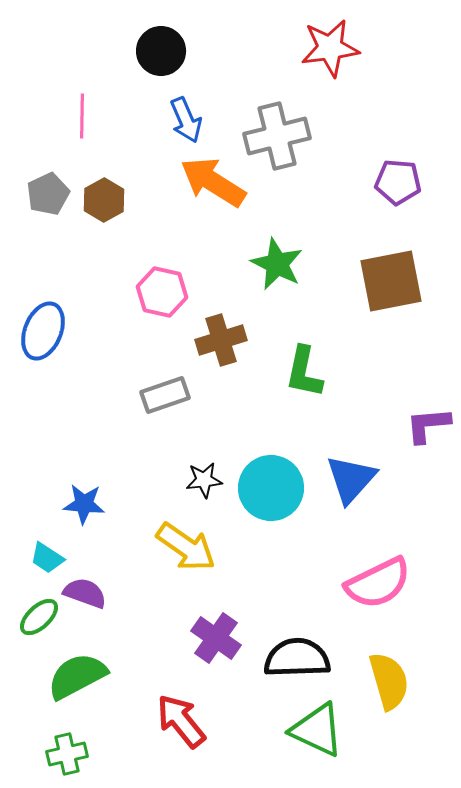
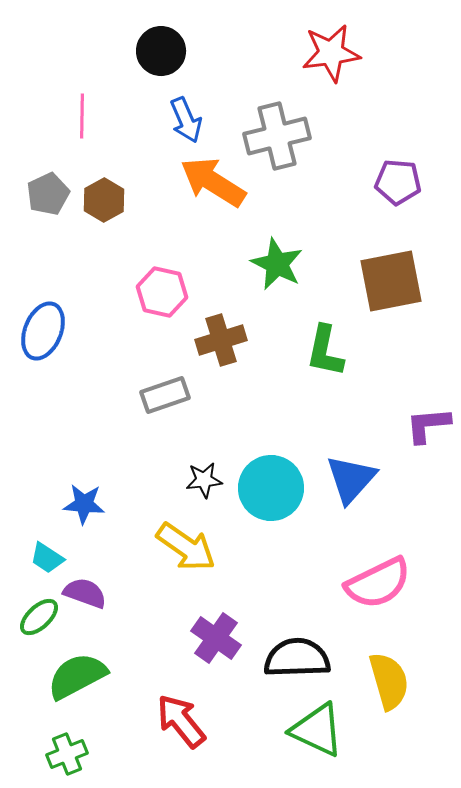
red star: moved 1 px right, 5 px down
green L-shape: moved 21 px right, 21 px up
green cross: rotated 9 degrees counterclockwise
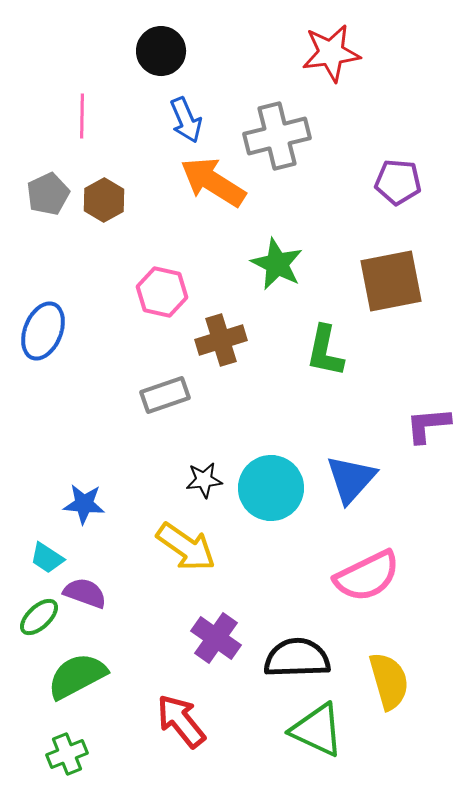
pink semicircle: moved 11 px left, 7 px up
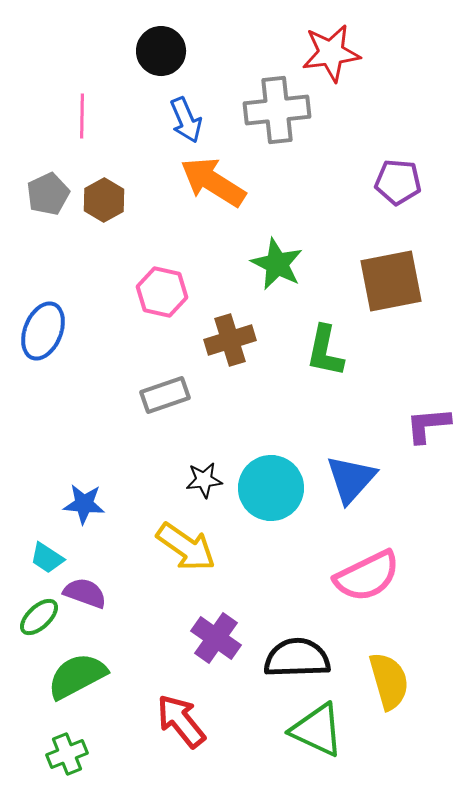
gray cross: moved 26 px up; rotated 8 degrees clockwise
brown cross: moved 9 px right
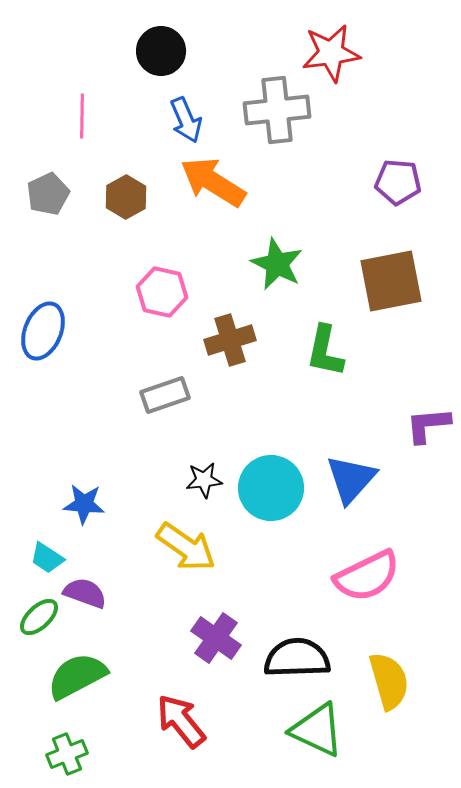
brown hexagon: moved 22 px right, 3 px up
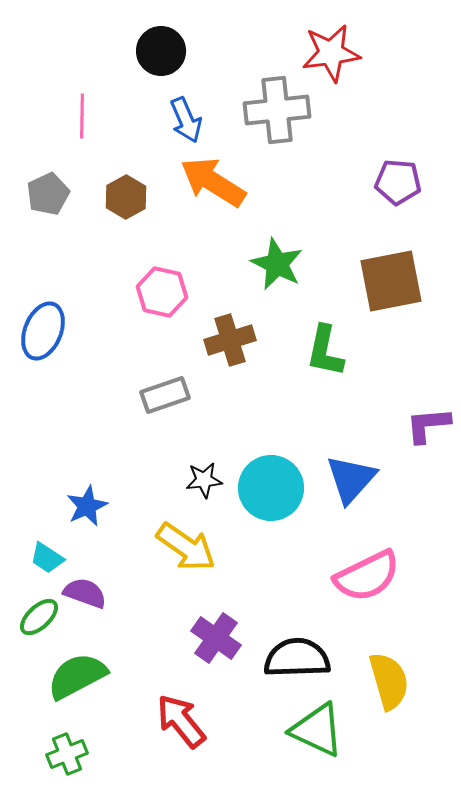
blue star: moved 3 px right, 2 px down; rotated 30 degrees counterclockwise
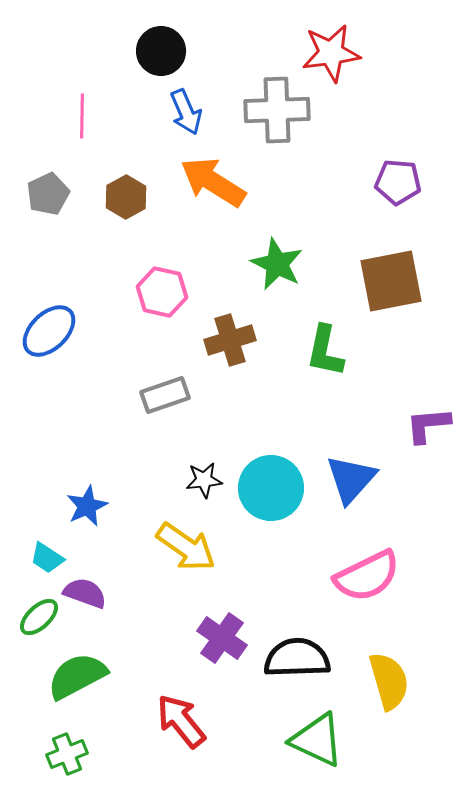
gray cross: rotated 4 degrees clockwise
blue arrow: moved 8 px up
blue ellipse: moved 6 px right; rotated 24 degrees clockwise
purple cross: moved 6 px right
green triangle: moved 10 px down
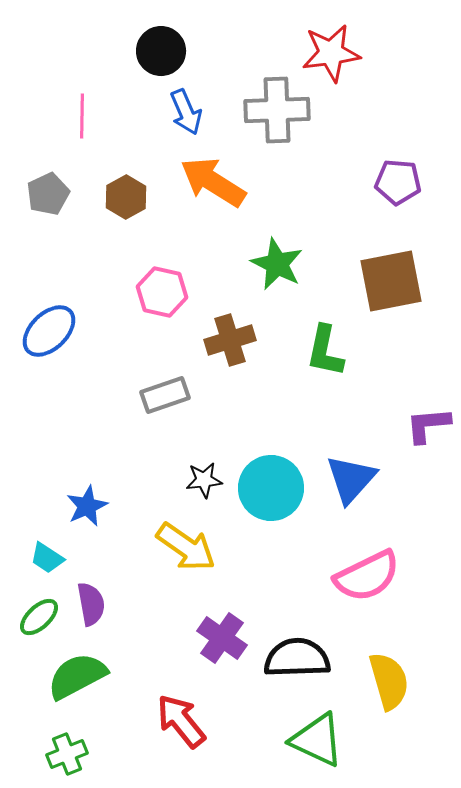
purple semicircle: moved 6 px right, 11 px down; rotated 60 degrees clockwise
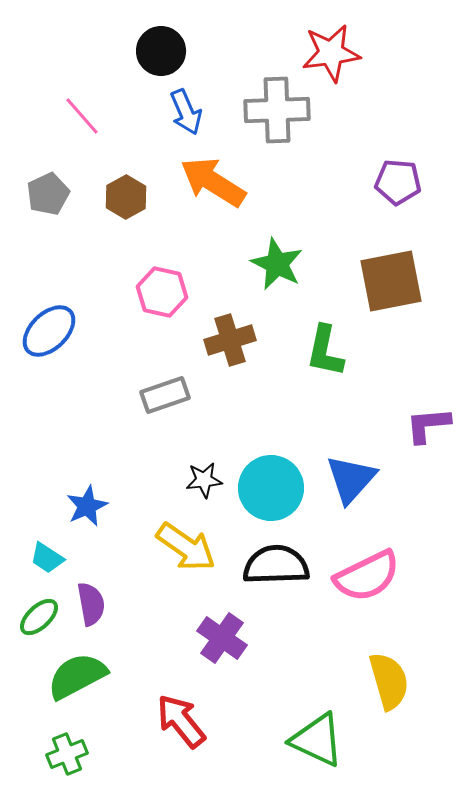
pink line: rotated 42 degrees counterclockwise
black semicircle: moved 21 px left, 93 px up
